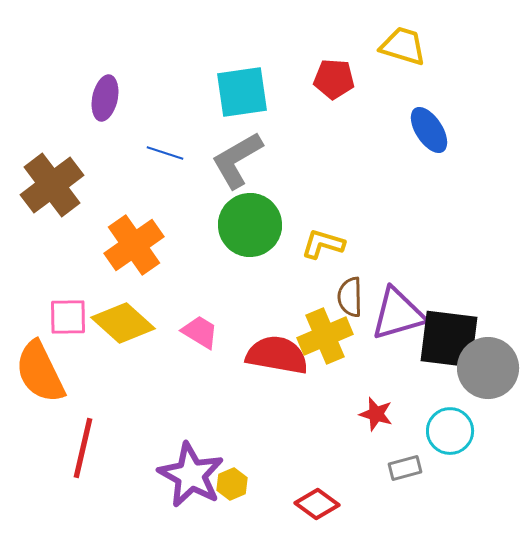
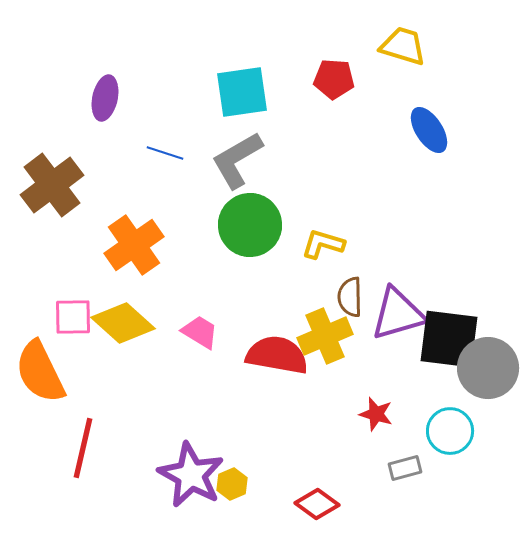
pink square: moved 5 px right
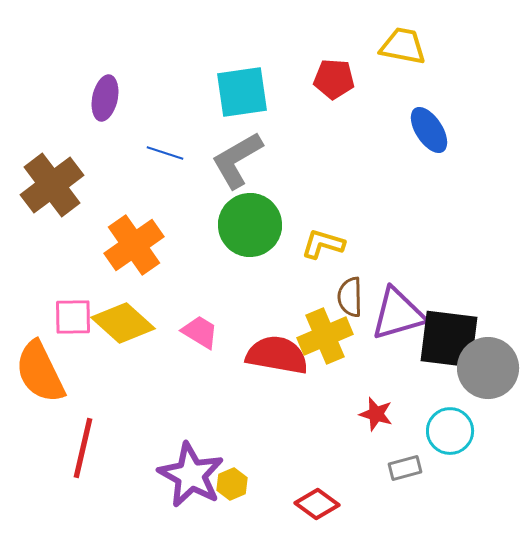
yellow trapezoid: rotated 6 degrees counterclockwise
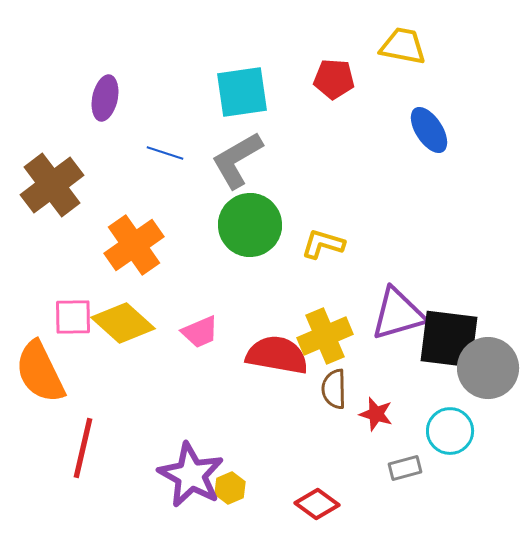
brown semicircle: moved 16 px left, 92 px down
pink trapezoid: rotated 126 degrees clockwise
yellow hexagon: moved 2 px left, 4 px down
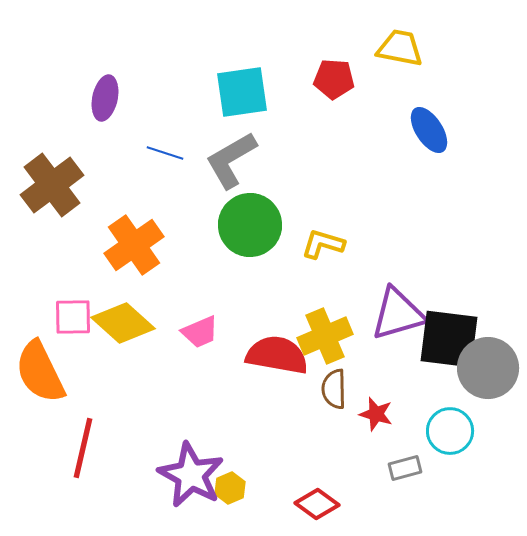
yellow trapezoid: moved 3 px left, 2 px down
gray L-shape: moved 6 px left
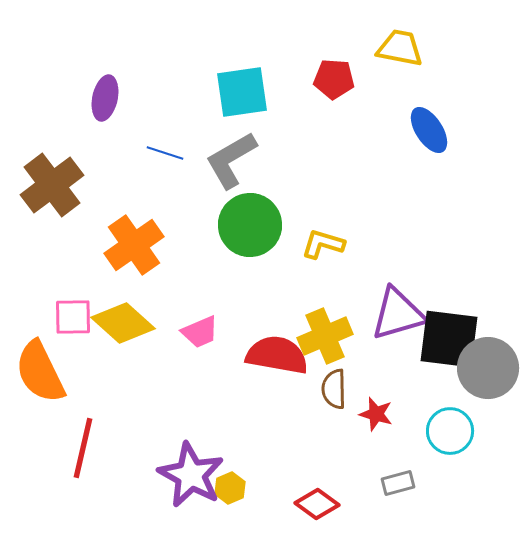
gray rectangle: moved 7 px left, 15 px down
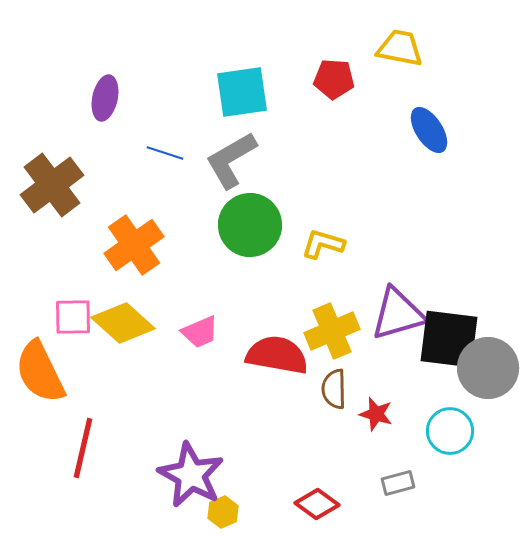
yellow cross: moved 7 px right, 5 px up
yellow hexagon: moved 7 px left, 24 px down
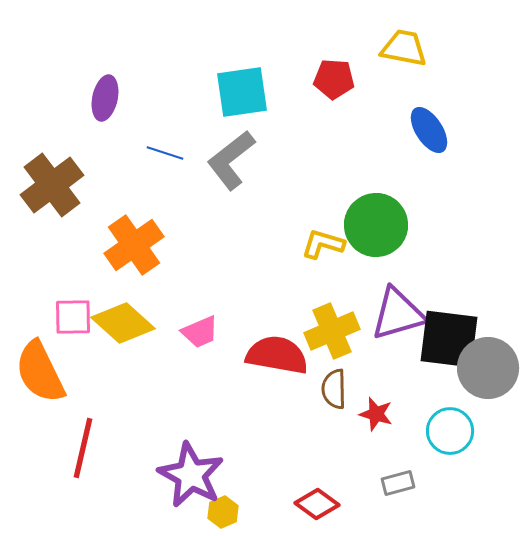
yellow trapezoid: moved 4 px right
gray L-shape: rotated 8 degrees counterclockwise
green circle: moved 126 px right
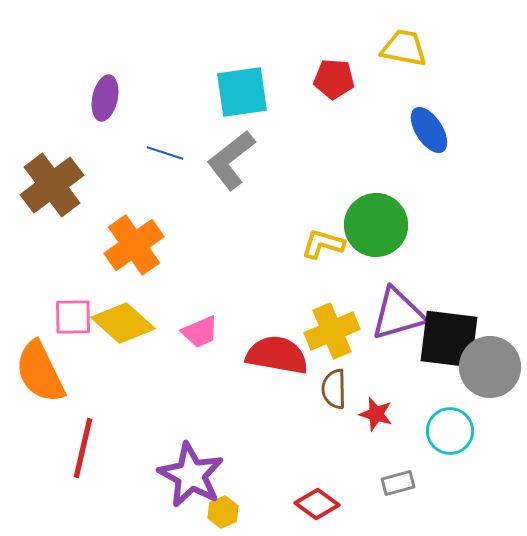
gray circle: moved 2 px right, 1 px up
